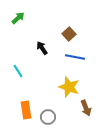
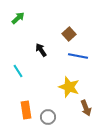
black arrow: moved 1 px left, 2 px down
blue line: moved 3 px right, 1 px up
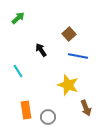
yellow star: moved 1 px left, 2 px up
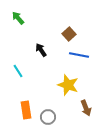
green arrow: rotated 88 degrees counterclockwise
blue line: moved 1 px right, 1 px up
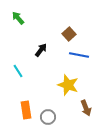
black arrow: rotated 72 degrees clockwise
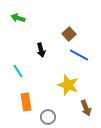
green arrow: rotated 32 degrees counterclockwise
black arrow: rotated 128 degrees clockwise
blue line: rotated 18 degrees clockwise
orange rectangle: moved 8 px up
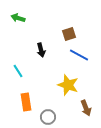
brown square: rotated 24 degrees clockwise
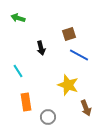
black arrow: moved 2 px up
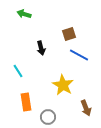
green arrow: moved 6 px right, 4 px up
yellow star: moved 5 px left; rotated 10 degrees clockwise
